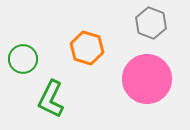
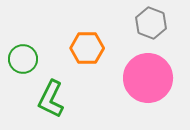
orange hexagon: rotated 16 degrees counterclockwise
pink circle: moved 1 px right, 1 px up
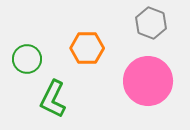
green circle: moved 4 px right
pink circle: moved 3 px down
green L-shape: moved 2 px right
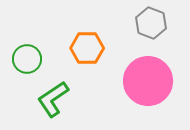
green L-shape: rotated 30 degrees clockwise
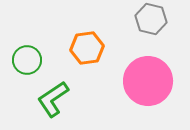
gray hexagon: moved 4 px up; rotated 8 degrees counterclockwise
orange hexagon: rotated 8 degrees counterclockwise
green circle: moved 1 px down
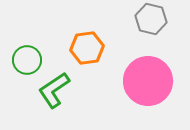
green L-shape: moved 1 px right, 9 px up
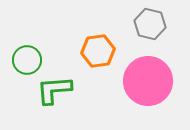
gray hexagon: moved 1 px left, 5 px down
orange hexagon: moved 11 px right, 3 px down
green L-shape: rotated 30 degrees clockwise
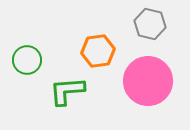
green L-shape: moved 13 px right, 1 px down
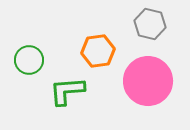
green circle: moved 2 px right
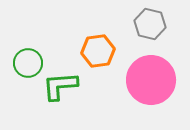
green circle: moved 1 px left, 3 px down
pink circle: moved 3 px right, 1 px up
green L-shape: moved 7 px left, 5 px up
